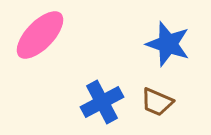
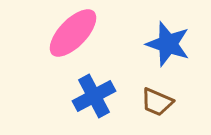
pink ellipse: moved 33 px right, 2 px up
blue cross: moved 8 px left, 6 px up
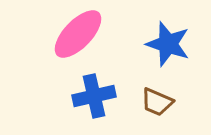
pink ellipse: moved 5 px right, 1 px down
blue cross: rotated 15 degrees clockwise
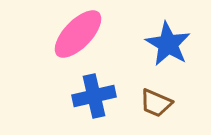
blue star: rotated 12 degrees clockwise
brown trapezoid: moved 1 px left, 1 px down
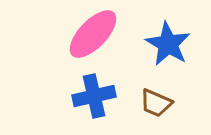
pink ellipse: moved 15 px right
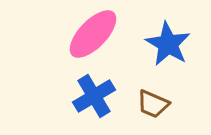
blue cross: rotated 18 degrees counterclockwise
brown trapezoid: moved 3 px left, 1 px down
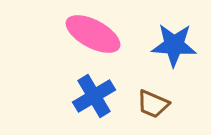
pink ellipse: rotated 74 degrees clockwise
blue star: moved 6 px right, 1 px down; rotated 27 degrees counterclockwise
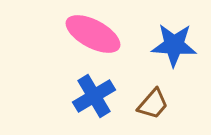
brown trapezoid: rotated 72 degrees counterclockwise
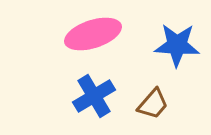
pink ellipse: rotated 46 degrees counterclockwise
blue star: moved 3 px right
